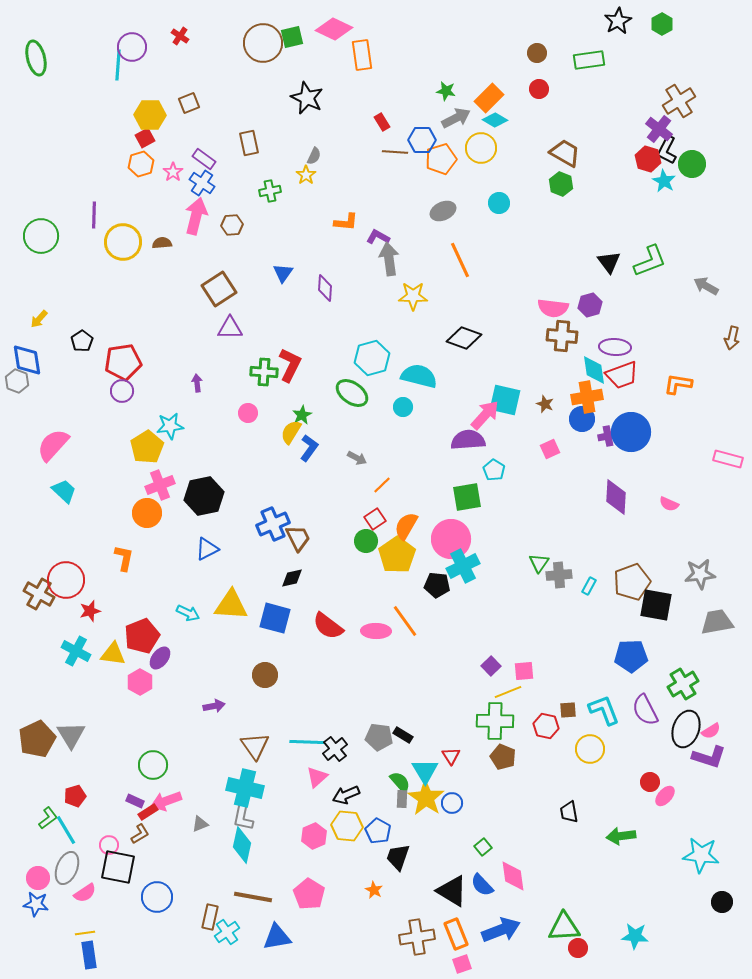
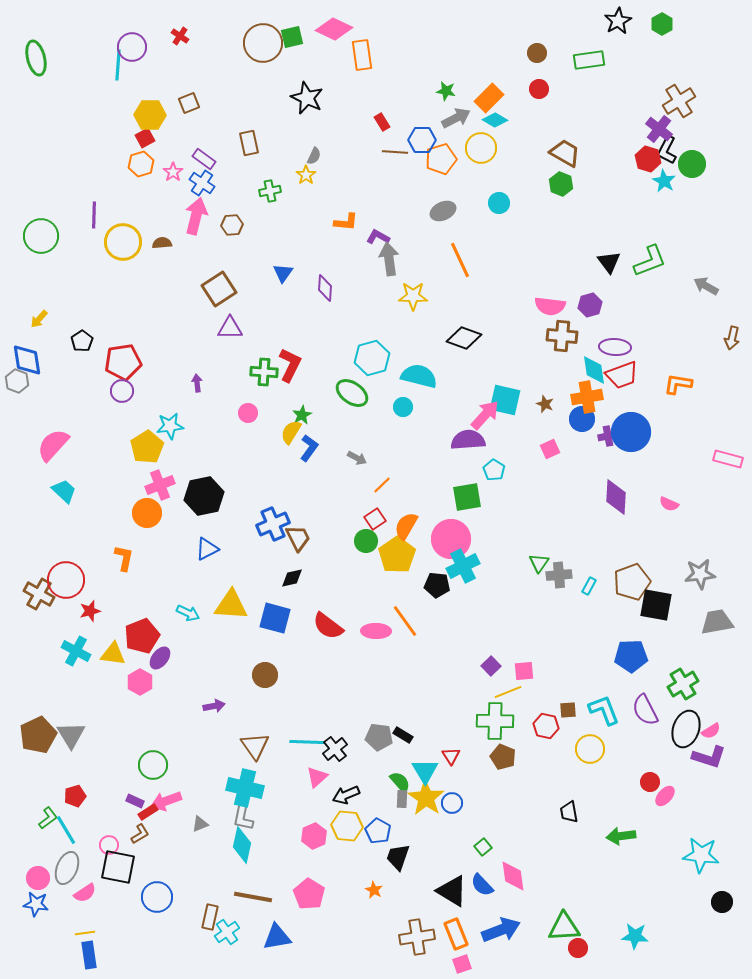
pink semicircle at (553, 308): moved 3 px left, 2 px up
brown pentagon at (37, 739): moved 1 px right, 4 px up
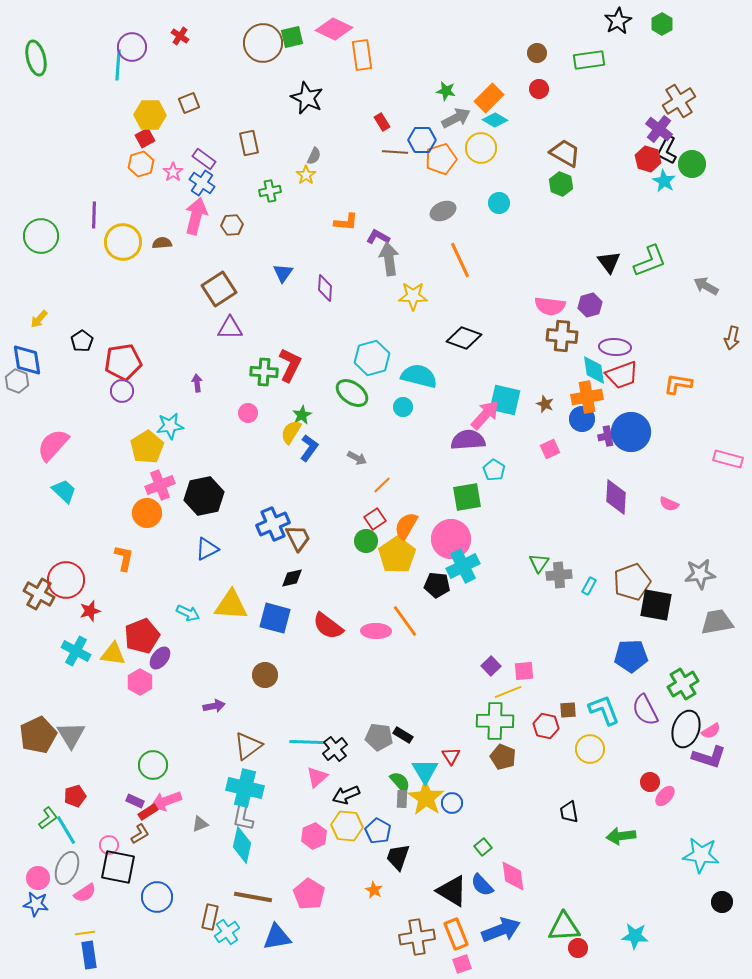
brown triangle at (255, 746): moved 7 px left; rotated 28 degrees clockwise
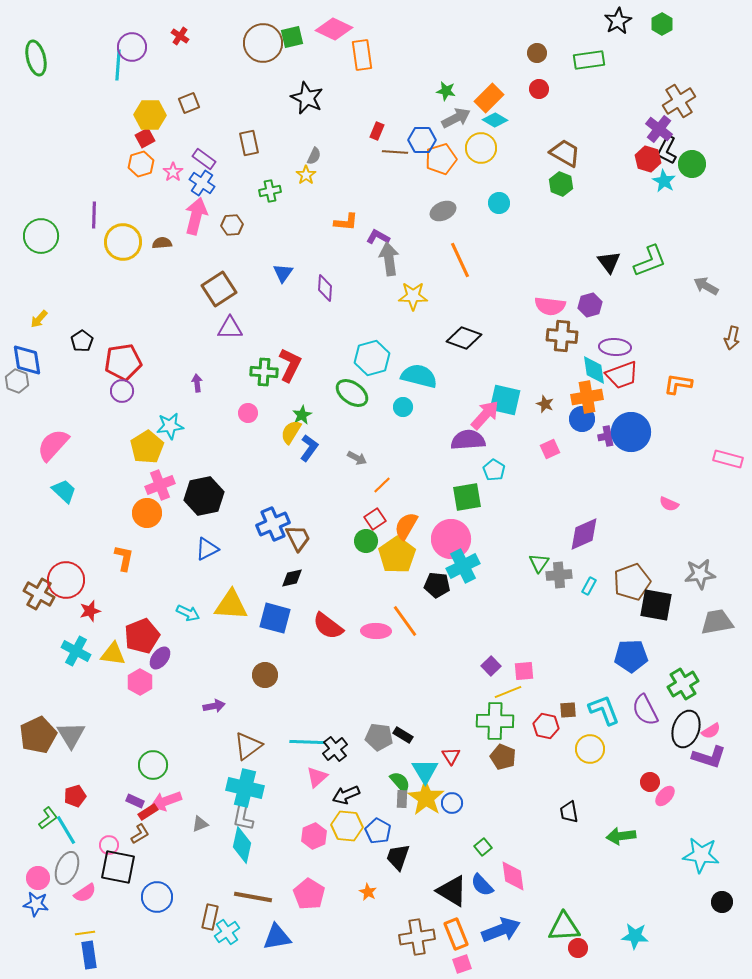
red rectangle at (382, 122): moved 5 px left, 9 px down; rotated 54 degrees clockwise
purple diamond at (616, 497): moved 32 px left, 37 px down; rotated 63 degrees clockwise
orange star at (374, 890): moved 6 px left, 2 px down
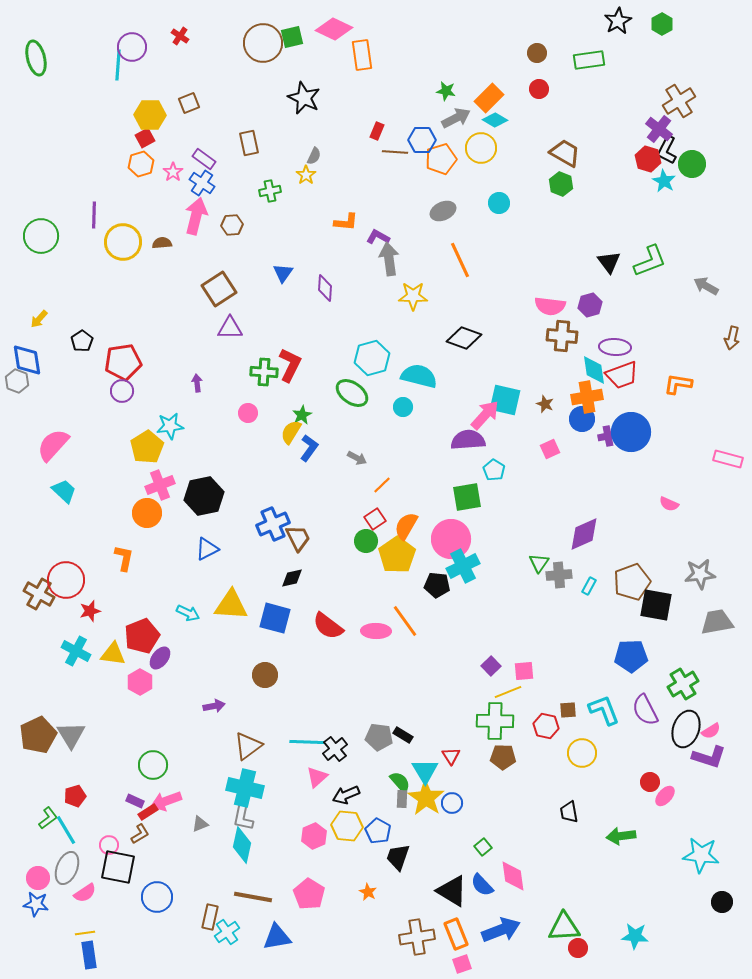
black star at (307, 98): moved 3 px left
yellow circle at (590, 749): moved 8 px left, 4 px down
brown pentagon at (503, 757): rotated 20 degrees counterclockwise
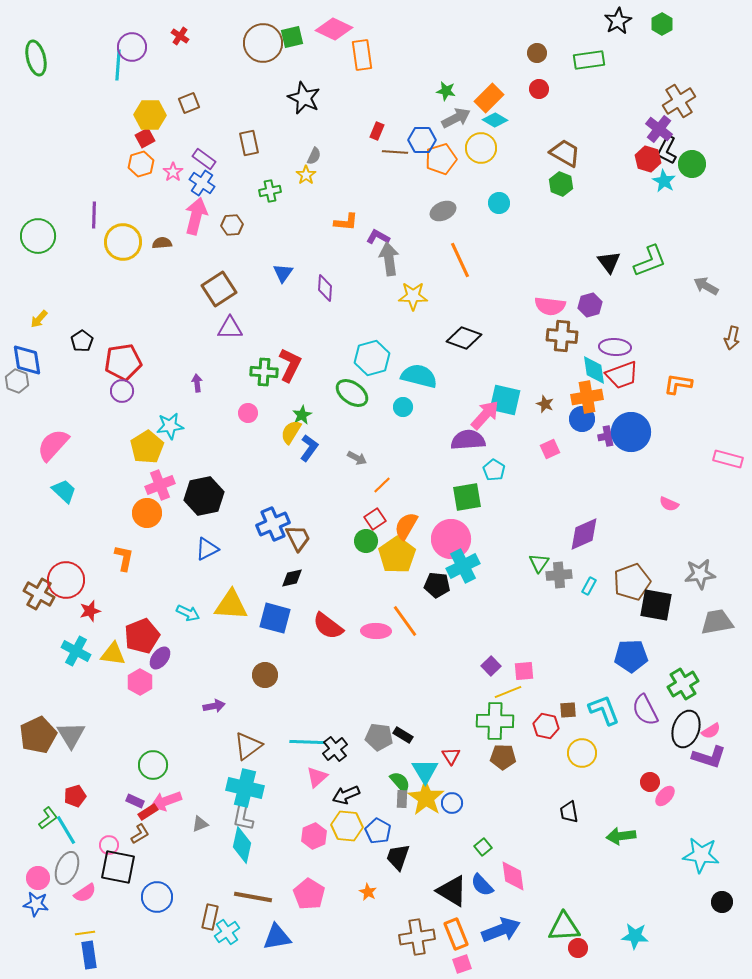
green circle at (41, 236): moved 3 px left
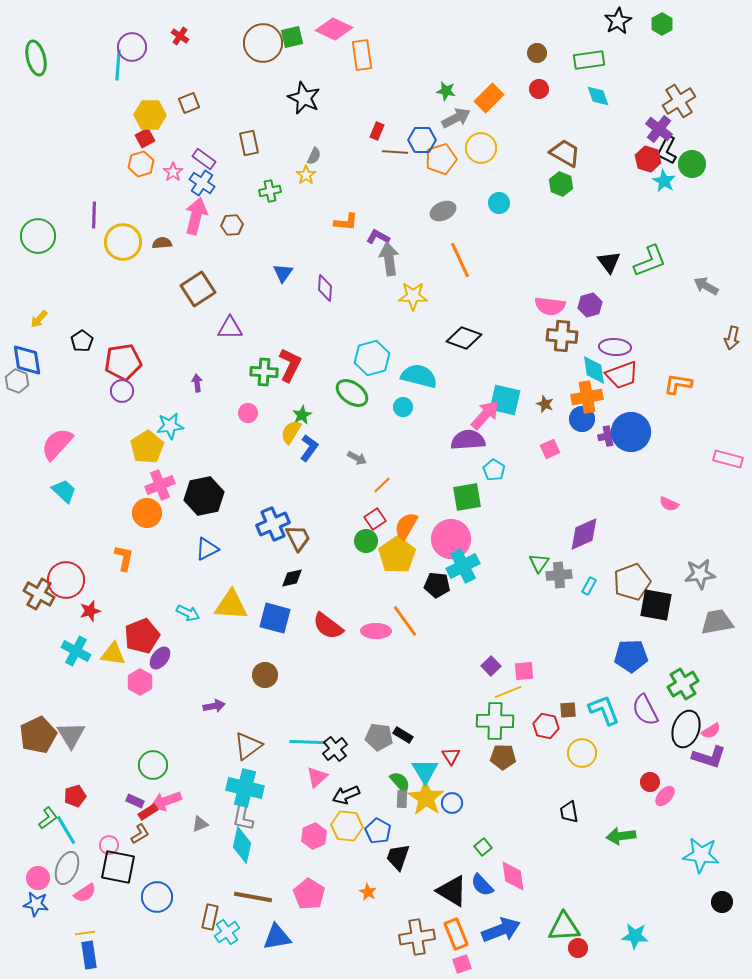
cyan diamond at (495, 120): moved 103 px right, 24 px up; rotated 40 degrees clockwise
brown square at (219, 289): moved 21 px left
pink semicircle at (53, 445): moved 4 px right, 1 px up
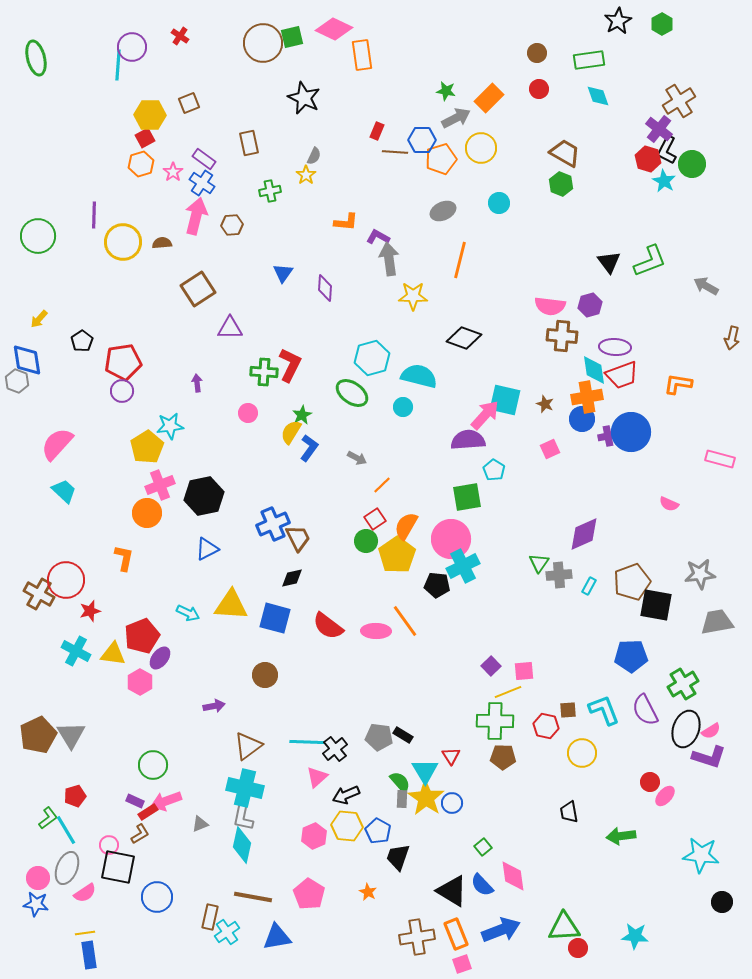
orange line at (460, 260): rotated 39 degrees clockwise
pink rectangle at (728, 459): moved 8 px left
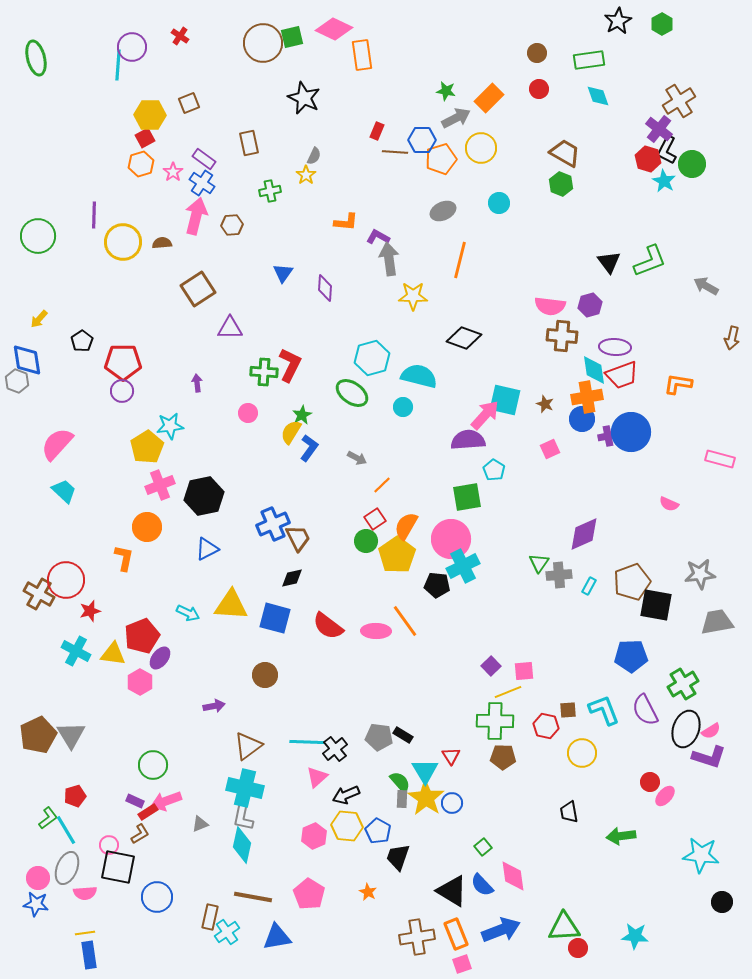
red pentagon at (123, 362): rotated 9 degrees clockwise
orange circle at (147, 513): moved 14 px down
pink semicircle at (85, 893): rotated 30 degrees clockwise
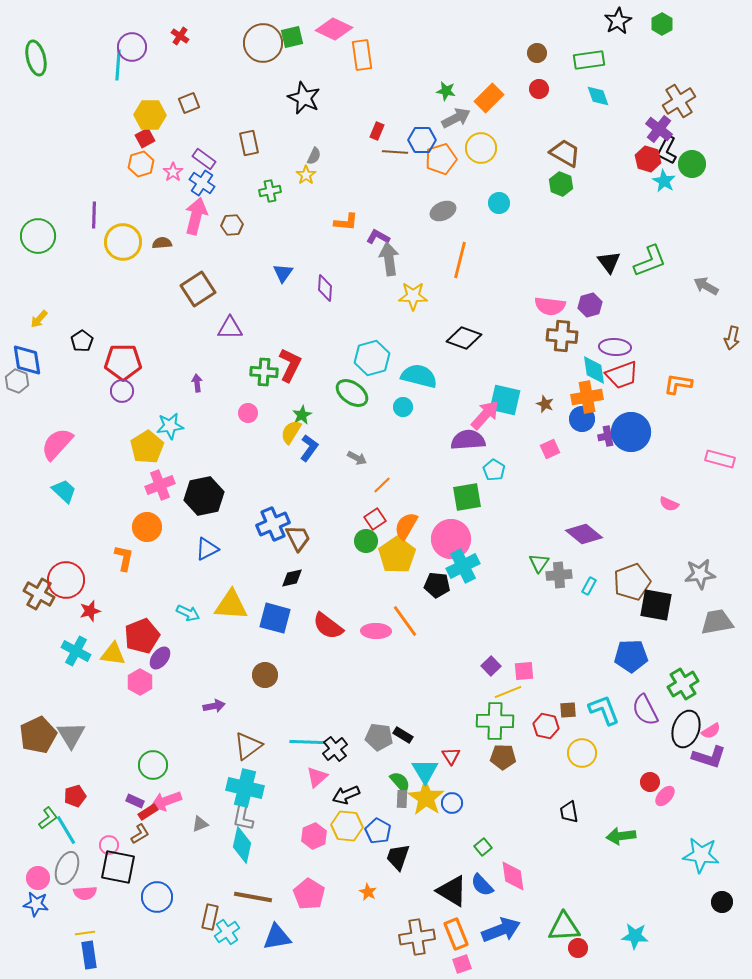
purple diamond at (584, 534): rotated 63 degrees clockwise
